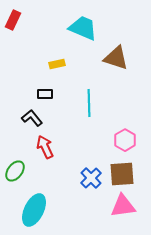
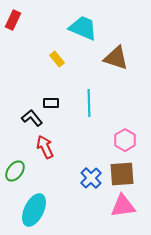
yellow rectangle: moved 5 px up; rotated 63 degrees clockwise
black rectangle: moved 6 px right, 9 px down
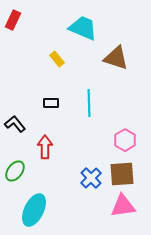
black L-shape: moved 17 px left, 6 px down
red arrow: rotated 25 degrees clockwise
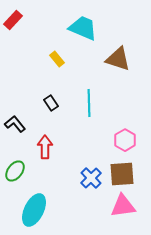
red rectangle: rotated 18 degrees clockwise
brown triangle: moved 2 px right, 1 px down
black rectangle: rotated 56 degrees clockwise
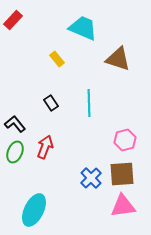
pink hexagon: rotated 15 degrees clockwise
red arrow: rotated 20 degrees clockwise
green ellipse: moved 19 px up; rotated 15 degrees counterclockwise
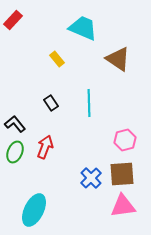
brown triangle: rotated 16 degrees clockwise
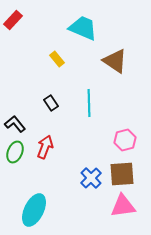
brown triangle: moved 3 px left, 2 px down
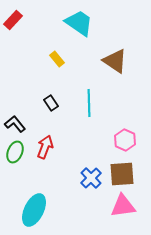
cyan trapezoid: moved 4 px left, 5 px up; rotated 12 degrees clockwise
pink hexagon: rotated 20 degrees counterclockwise
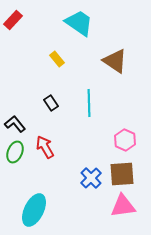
red arrow: rotated 50 degrees counterclockwise
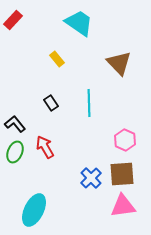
brown triangle: moved 4 px right, 2 px down; rotated 12 degrees clockwise
